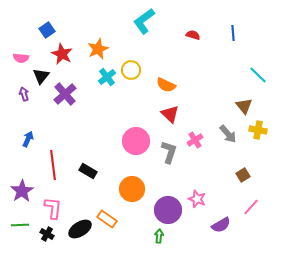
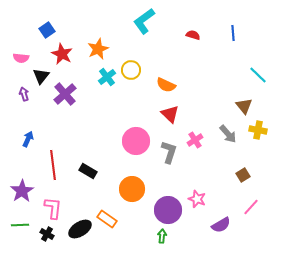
green arrow: moved 3 px right
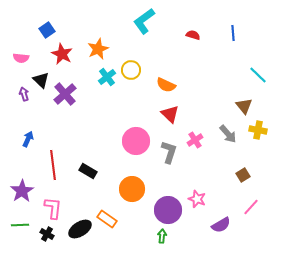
black triangle: moved 4 px down; rotated 24 degrees counterclockwise
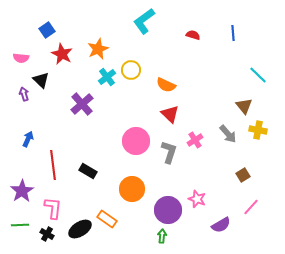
purple cross: moved 17 px right, 10 px down
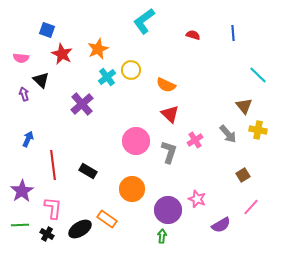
blue square: rotated 35 degrees counterclockwise
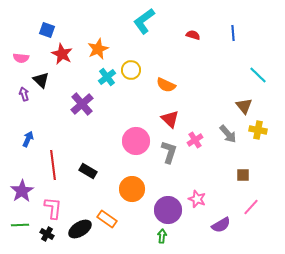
red triangle: moved 5 px down
brown square: rotated 32 degrees clockwise
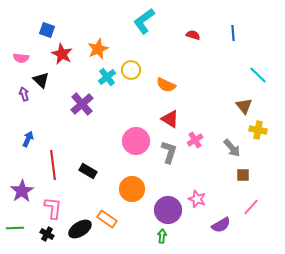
red triangle: rotated 12 degrees counterclockwise
gray arrow: moved 4 px right, 14 px down
green line: moved 5 px left, 3 px down
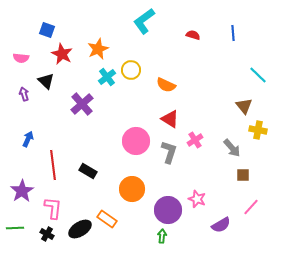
black triangle: moved 5 px right, 1 px down
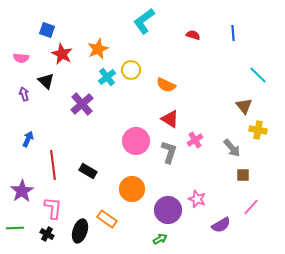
black ellipse: moved 2 px down; rotated 40 degrees counterclockwise
green arrow: moved 2 px left, 3 px down; rotated 56 degrees clockwise
